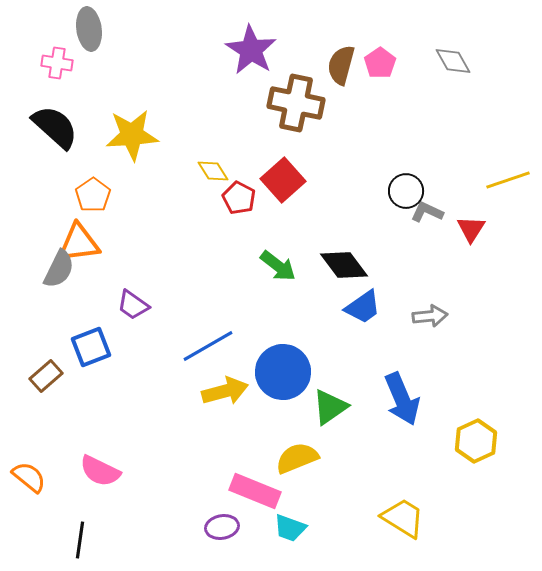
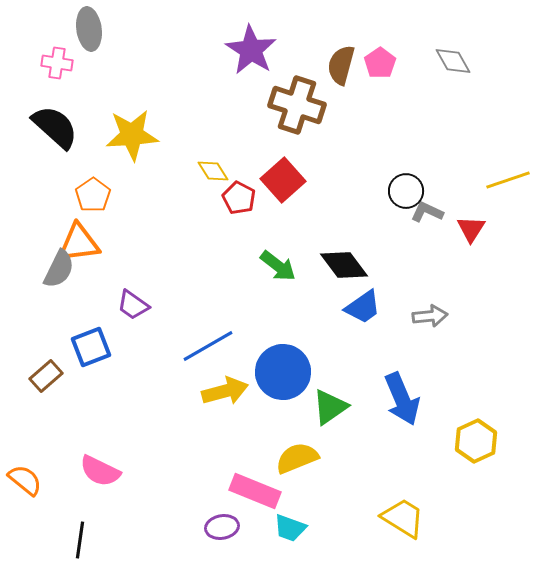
brown cross: moved 1 px right, 2 px down; rotated 6 degrees clockwise
orange semicircle: moved 4 px left, 3 px down
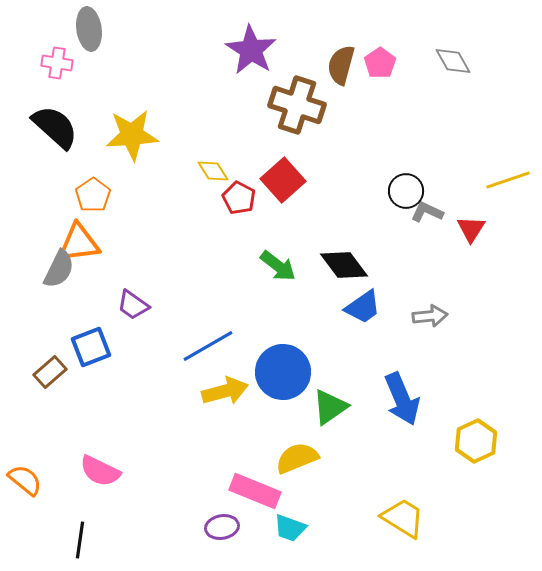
brown rectangle: moved 4 px right, 4 px up
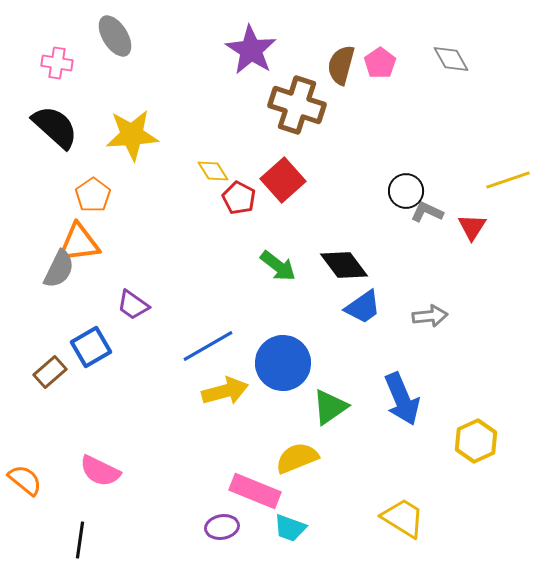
gray ellipse: moved 26 px right, 7 px down; rotated 24 degrees counterclockwise
gray diamond: moved 2 px left, 2 px up
red triangle: moved 1 px right, 2 px up
blue square: rotated 9 degrees counterclockwise
blue circle: moved 9 px up
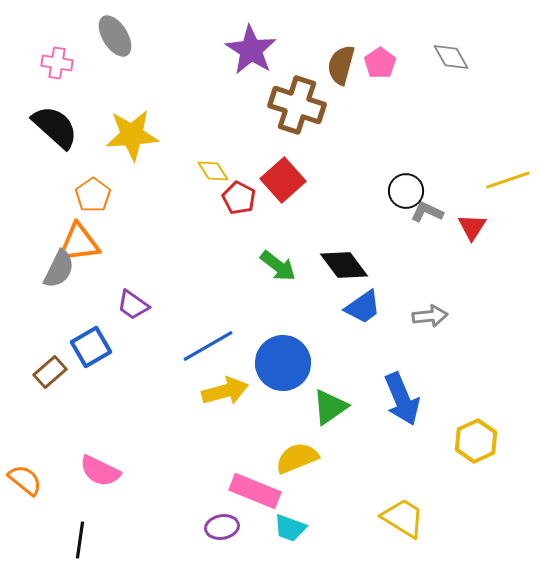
gray diamond: moved 2 px up
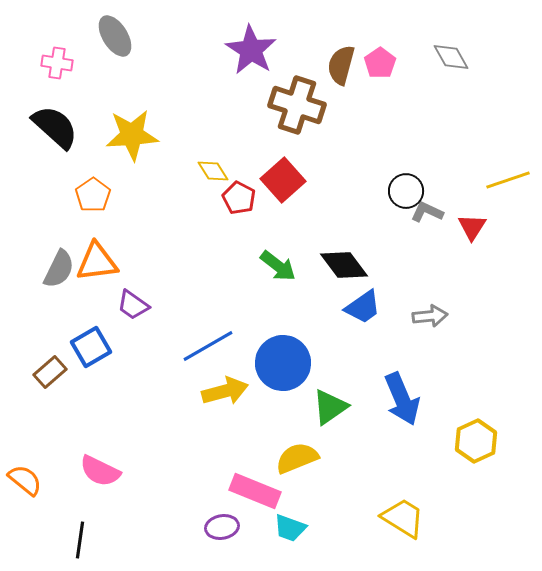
orange triangle: moved 18 px right, 19 px down
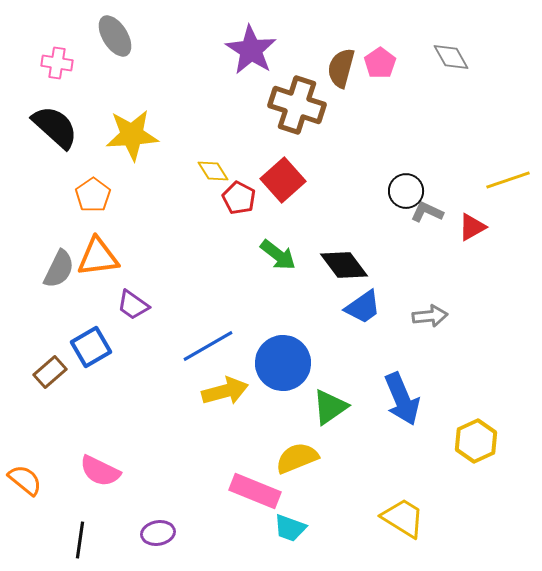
brown semicircle: moved 3 px down
red triangle: rotated 28 degrees clockwise
orange triangle: moved 1 px right, 5 px up
green arrow: moved 11 px up
purple ellipse: moved 64 px left, 6 px down
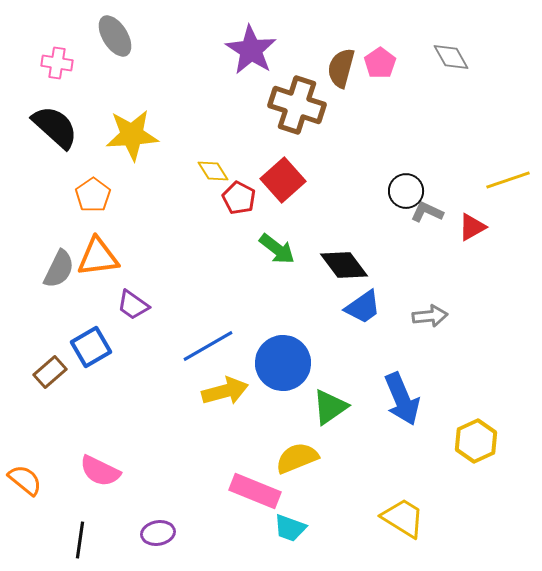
green arrow: moved 1 px left, 6 px up
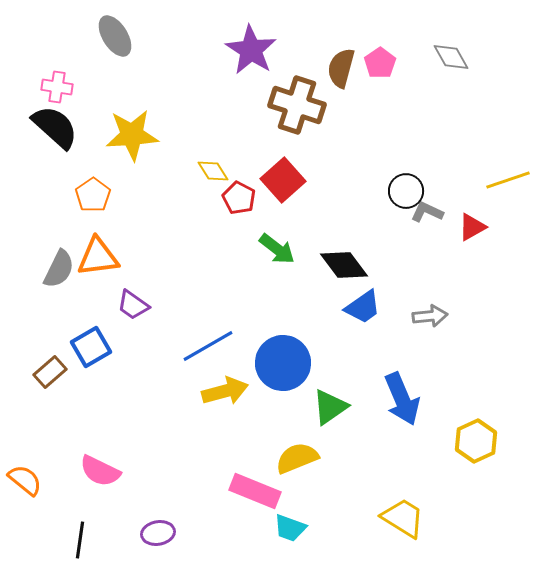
pink cross: moved 24 px down
